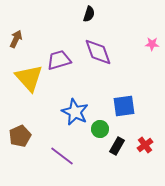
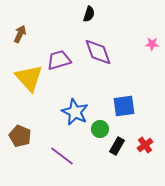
brown arrow: moved 4 px right, 5 px up
brown pentagon: rotated 25 degrees counterclockwise
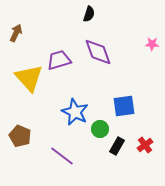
brown arrow: moved 4 px left, 1 px up
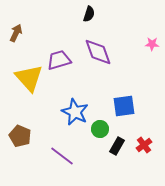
red cross: moved 1 px left
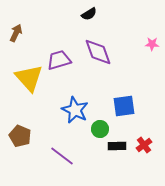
black semicircle: rotated 42 degrees clockwise
blue star: moved 2 px up
black rectangle: rotated 60 degrees clockwise
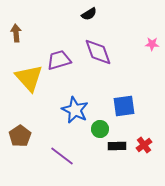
brown arrow: rotated 30 degrees counterclockwise
brown pentagon: rotated 15 degrees clockwise
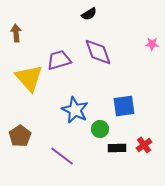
black rectangle: moved 2 px down
